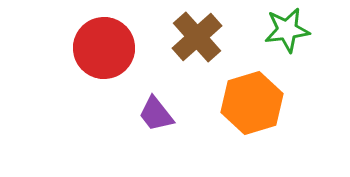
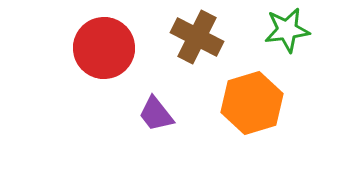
brown cross: rotated 21 degrees counterclockwise
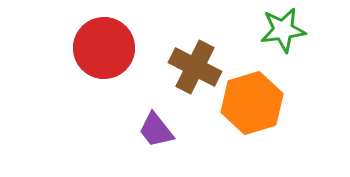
green star: moved 4 px left
brown cross: moved 2 px left, 30 px down
purple trapezoid: moved 16 px down
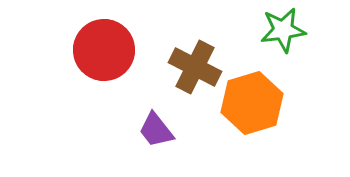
red circle: moved 2 px down
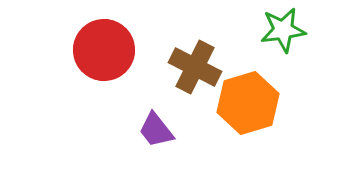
orange hexagon: moved 4 px left
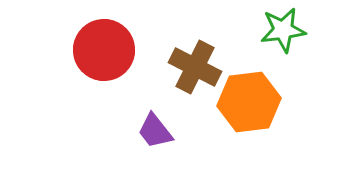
orange hexagon: moved 1 px right, 1 px up; rotated 10 degrees clockwise
purple trapezoid: moved 1 px left, 1 px down
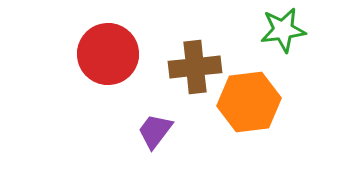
red circle: moved 4 px right, 4 px down
brown cross: rotated 33 degrees counterclockwise
purple trapezoid: rotated 75 degrees clockwise
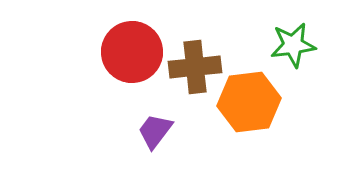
green star: moved 10 px right, 15 px down
red circle: moved 24 px right, 2 px up
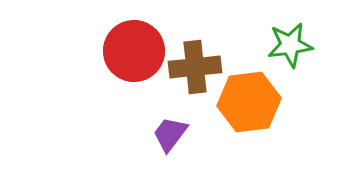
green star: moved 3 px left
red circle: moved 2 px right, 1 px up
purple trapezoid: moved 15 px right, 3 px down
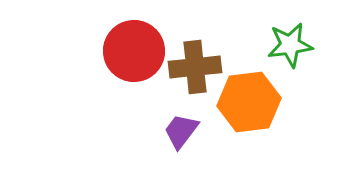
purple trapezoid: moved 11 px right, 3 px up
